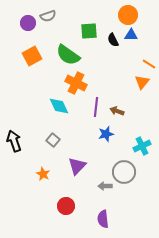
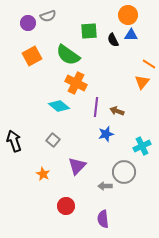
cyan diamond: rotated 25 degrees counterclockwise
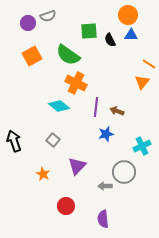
black semicircle: moved 3 px left
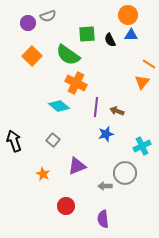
green square: moved 2 px left, 3 px down
orange square: rotated 18 degrees counterclockwise
purple triangle: rotated 24 degrees clockwise
gray circle: moved 1 px right, 1 px down
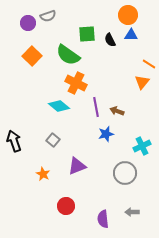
purple line: rotated 18 degrees counterclockwise
gray arrow: moved 27 px right, 26 px down
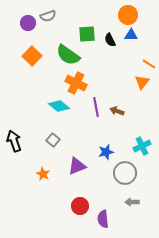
blue star: moved 18 px down
red circle: moved 14 px right
gray arrow: moved 10 px up
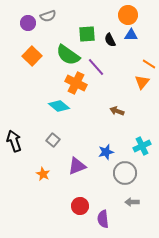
purple line: moved 40 px up; rotated 30 degrees counterclockwise
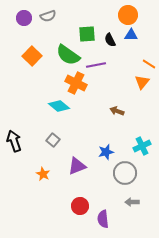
purple circle: moved 4 px left, 5 px up
purple line: moved 2 px up; rotated 60 degrees counterclockwise
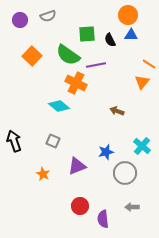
purple circle: moved 4 px left, 2 px down
gray square: moved 1 px down; rotated 16 degrees counterclockwise
cyan cross: rotated 24 degrees counterclockwise
gray arrow: moved 5 px down
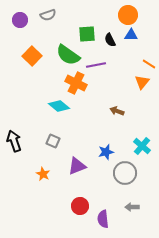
gray semicircle: moved 1 px up
